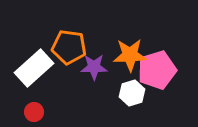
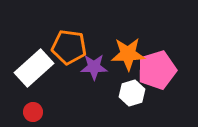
orange star: moved 2 px left, 1 px up
red circle: moved 1 px left
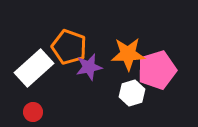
orange pentagon: rotated 12 degrees clockwise
purple star: moved 5 px left; rotated 12 degrees counterclockwise
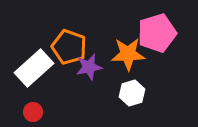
pink pentagon: moved 37 px up
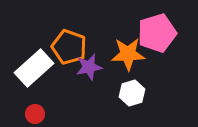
red circle: moved 2 px right, 2 px down
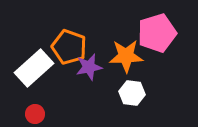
orange star: moved 2 px left, 2 px down
white hexagon: rotated 25 degrees clockwise
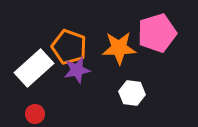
orange star: moved 7 px left, 8 px up
purple star: moved 12 px left, 3 px down
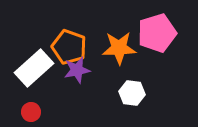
red circle: moved 4 px left, 2 px up
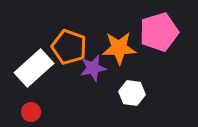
pink pentagon: moved 2 px right, 1 px up
purple star: moved 16 px right, 2 px up
